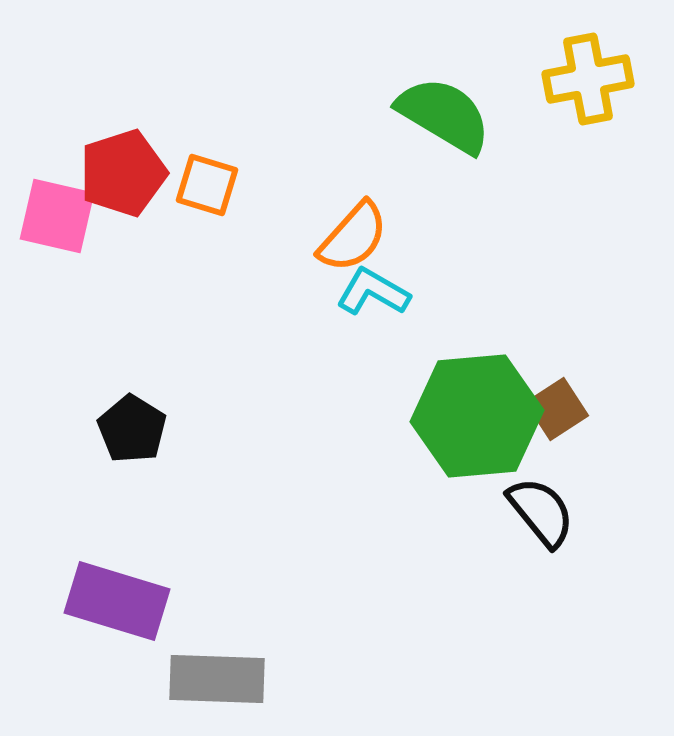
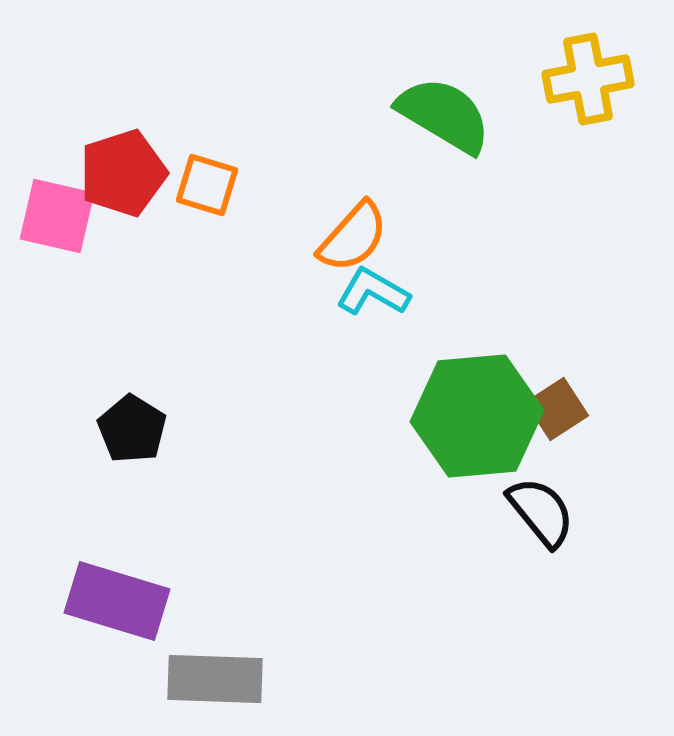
gray rectangle: moved 2 px left
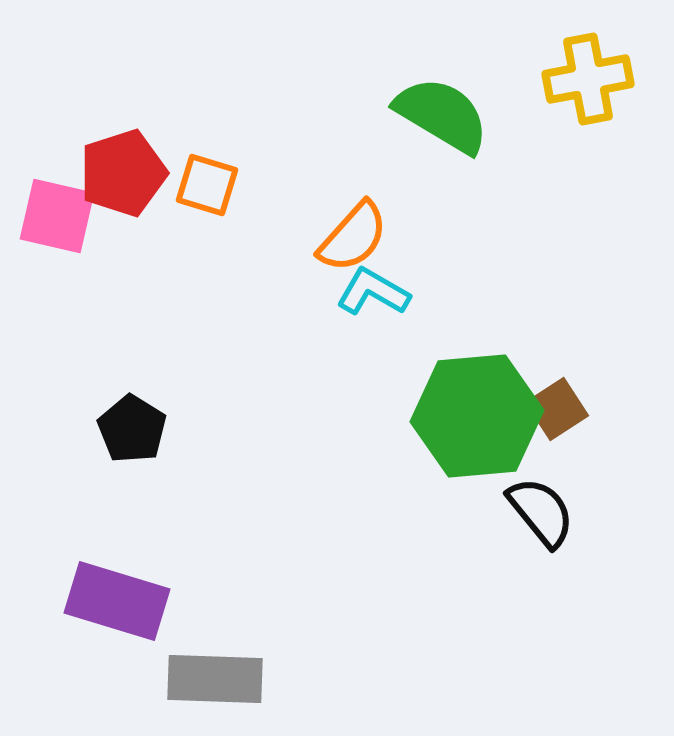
green semicircle: moved 2 px left
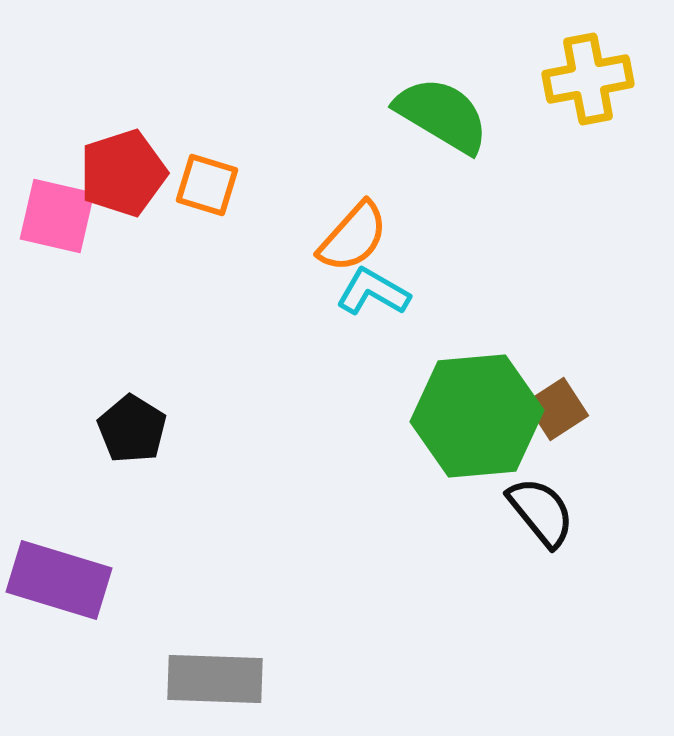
purple rectangle: moved 58 px left, 21 px up
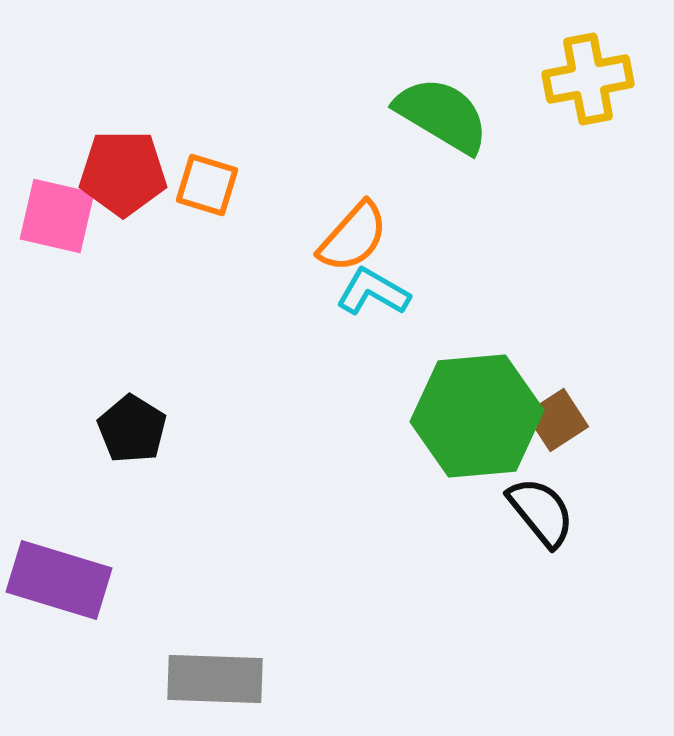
red pentagon: rotated 18 degrees clockwise
brown square: moved 11 px down
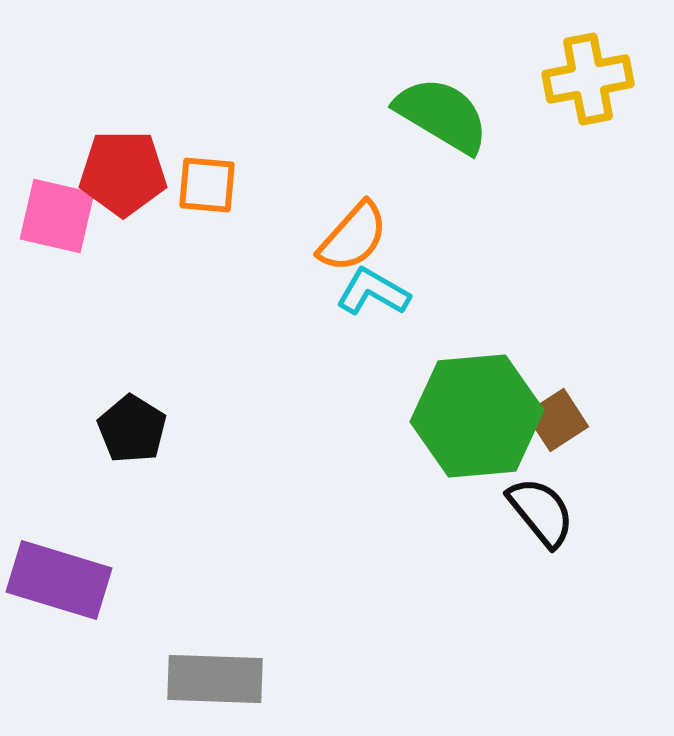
orange square: rotated 12 degrees counterclockwise
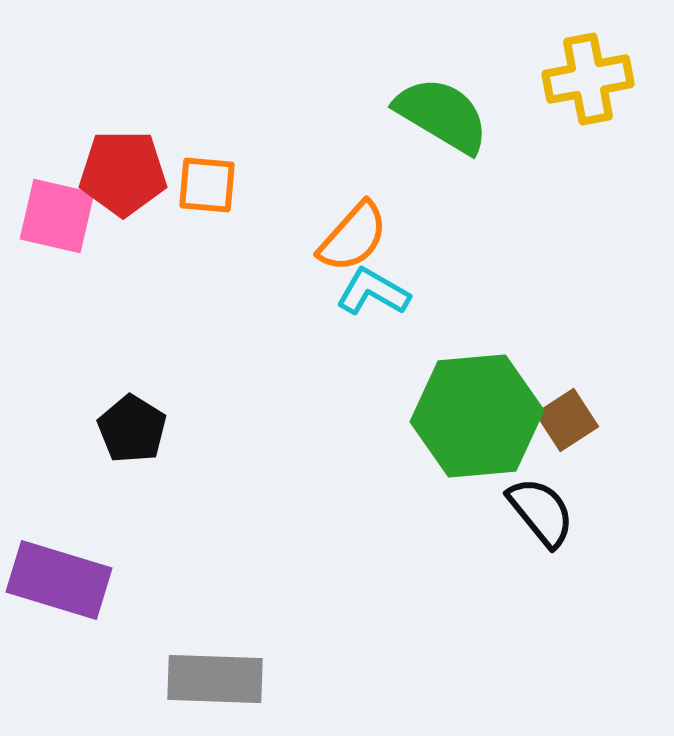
brown square: moved 10 px right
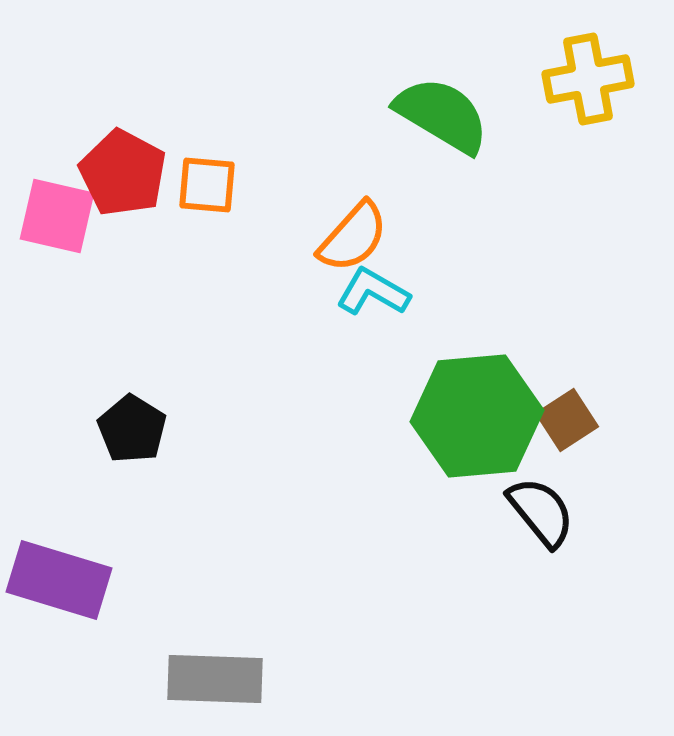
red pentagon: rotated 28 degrees clockwise
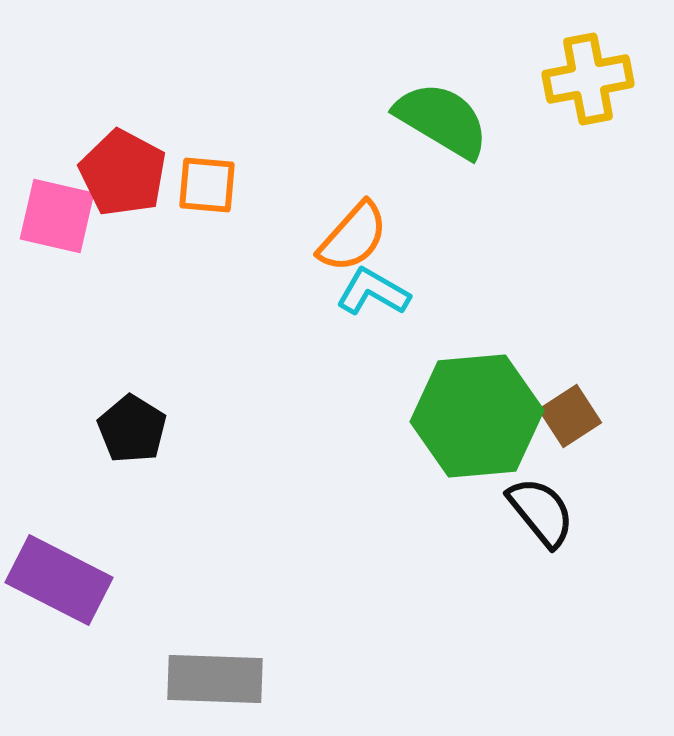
green semicircle: moved 5 px down
brown square: moved 3 px right, 4 px up
purple rectangle: rotated 10 degrees clockwise
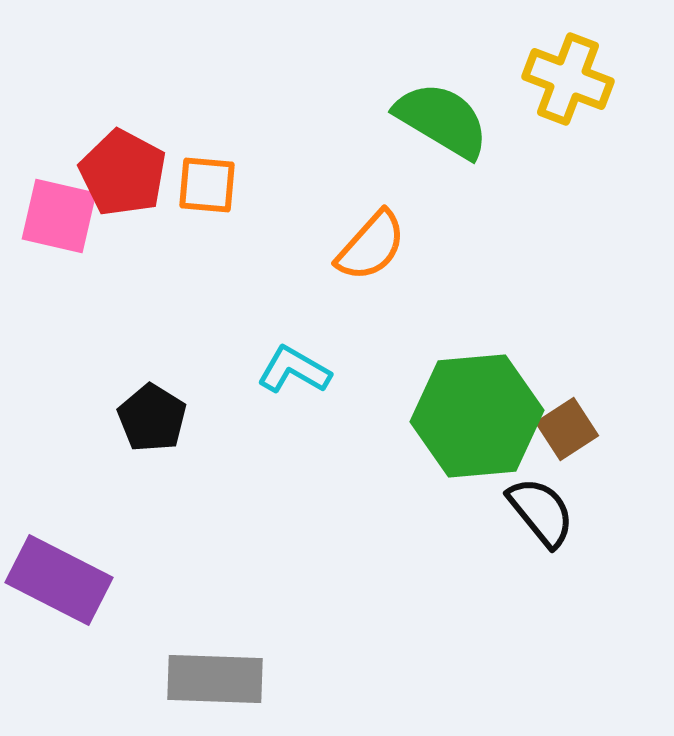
yellow cross: moved 20 px left; rotated 32 degrees clockwise
pink square: moved 2 px right
orange semicircle: moved 18 px right, 9 px down
cyan L-shape: moved 79 px left, 78 px down
brown square: moved 3 px left, 13 px down
black pentagon: moved 20 px right, 11 px up
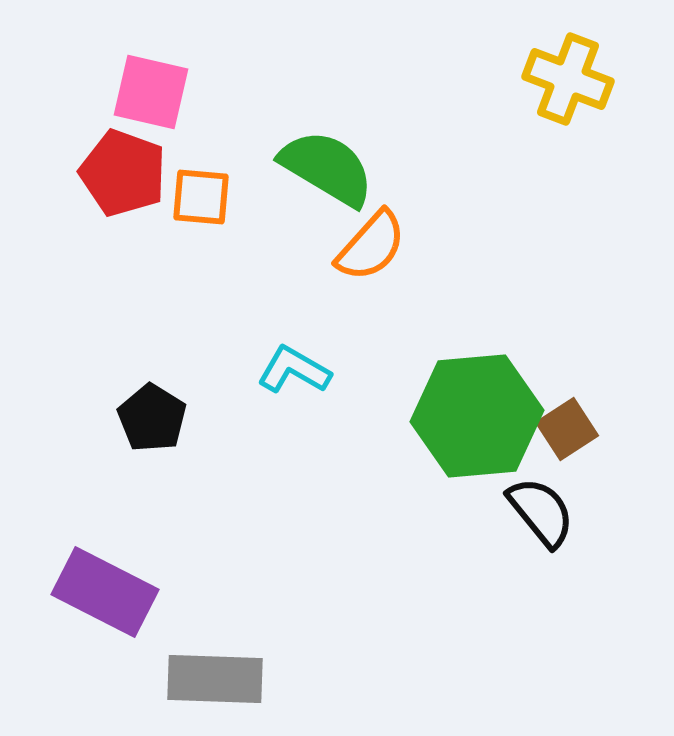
green semicircle: moved 115 px left, 48 px down
red pentagon: rotated 8 degrees counterclockwise
orange square: moved 6 px left, 12 px down
pink square: moved 92 px right, 124 px up
purple rectangle: moved 46 px right, 12 px down
